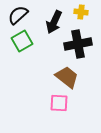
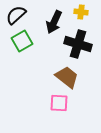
black semicircle: moved 2 px left
black cross: rotated 28 degrees clockwise
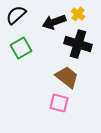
yellow cross: moved 3 px left, 2 px down; rotated 32 degrees clockwise
black arrow: rotated 45 degrees clockwise
green square: moved 1 px left, 7 px down
pink square: rotated 12 degrees clockwise
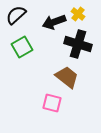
green square: moved 1 px right, 1 px up
pink square: moved 7 px left
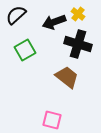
green square: moved 3 px right, 3 px down
pink square: moved 17 px down
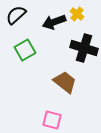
yellow cross: moved 1 px left
black cross: moved 6 px right, 4 px down
brown trapezoid: moved 2 px left, 5 px down
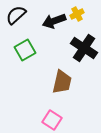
yellow cross: rotated 24 degrees clockwise
black arrow: moved 1 px up
black cross: rotated 16 degrees clockwise
brown trapezoid: moved 3 px left; rotated 65 degrees clockwise
pink square: rotated 18 degrees clockwise
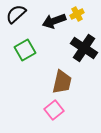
black semicircle: moved 1 px up
pink square: moved 2 px right, 10 px up; rotated 18 degrees clockwise
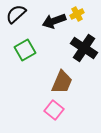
brown trapezoid: rotated 10 degrees clockwise
pink square: rotated 12 degrees counterclockwise
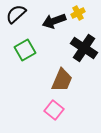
yellow cross: moved 1 px right, 1 px up
brown trapezoid: moved 2 px up
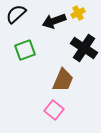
green square: rotated 10 degrees clockwise
brown trapezoid: moved 1 px right
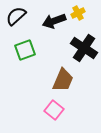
black semicircle: moved 2 px down
